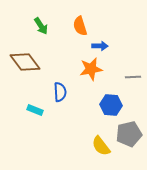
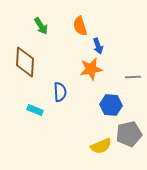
blue arrow: moved 2 px left; rotated 70 degrees clockwise
brown diamond: rotated 40 degrees clockwise
yellow semicircle: rotated 75 degrees counterclockwise
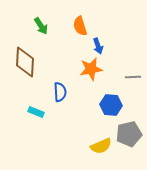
cyan rectangle: moved 1 px right, 2 px down
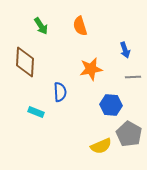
blue arrow: moved 27 px right, 4 px down
gray pentagon: rotated 30 degrees counterclockwise
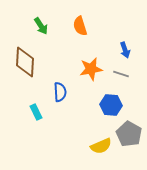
gray line: moved 12 px left, 3 px up; rotated 21 degrees clockwise
cyan rectangle: rotated 42 degrees clockwise
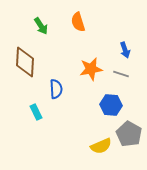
orange semicircle: moved 2 px left, 4 px up
blue semicircle: moved 4 px left, 3 px up
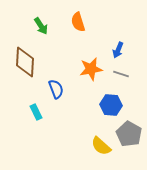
blue arrow: moved 7 px left; rotated 42 degrees clockwise
blue semicircle: rotated 18 degrees counterclockwise
yellow semicircle: rotated 65 degrees clockwise
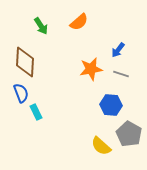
orange semicircle: moved 1 px right; rotated 114 degrees counterclockwise
blue arrow: rotated 14 degrees clockwise
blue semicircle: moved 35 px left, 4 px down
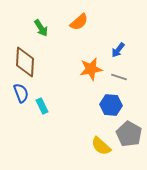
green arrow: moved 2 px down
gray line: moved 2 px left, 3 px down
cyan rectangle: moved 6 px right, 6 px up
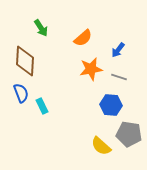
orange semicircle: moved 4 px right, 16 px down
brown diamond: moved 1 px up
gray pentagon: rotated 20 degrees counterclockwise
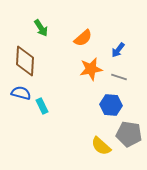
blue semicircle: rotated 54 degrees counterclockwise
